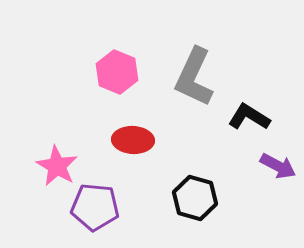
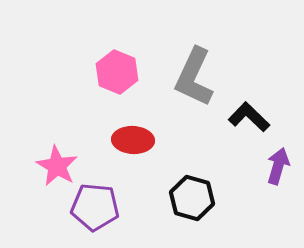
black L-shape: rotated 12 degrees clockwise
purple arrow: rotated 102 degrees counterclockwise
black hexagon: moved 3 px left
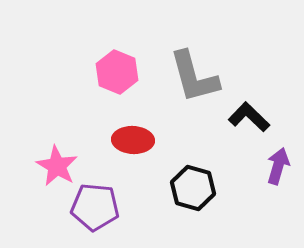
gray L-shape: rotated 40 degrees counterclockwise
black hexagon: moved 1 px right, 10 px up
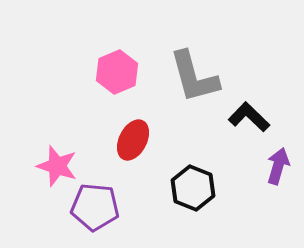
pink hexagon: rotated 15 degrees clockwise
red ellipse: rotated 66 degrees counterclockwise
pink star: rotated 12 degrees counterclockwise
black hexagon: rotated 6 degrees clockwise
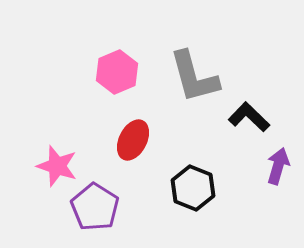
purple pentagon: rotated 27 degrees clockwise
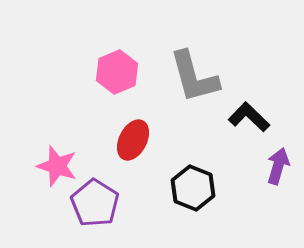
purple pentagon: moved 4 px up
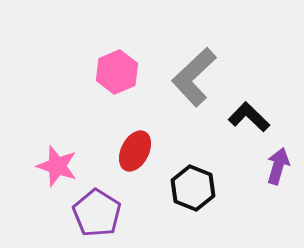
gray L-shape: rotated 62 degrees clockwise
red ellipse: moved 2 px right, 11 px down
purple pentagon: moved 2 px right, 10 px down
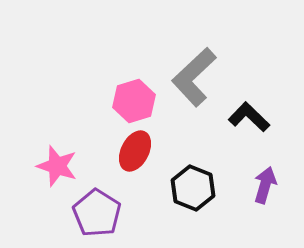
pink hexagon: moved 17 px right, 29 px down; rotated 6 degrees clockwise
purple arrow: moved 13 px left, 19 px down
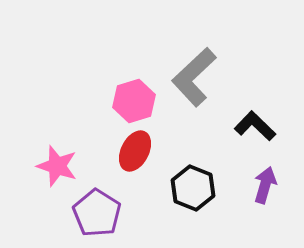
black L-shape: moved 6 px right, 9 px down
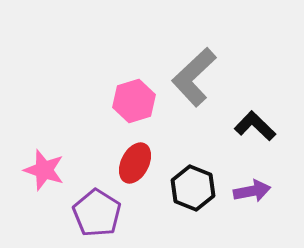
red ellipse: moved 12 px down
pink star: moved 13 px left, 4 px down
purple arrow: moved 13 px left, 6 px down; rotated 63 degrees clockwise
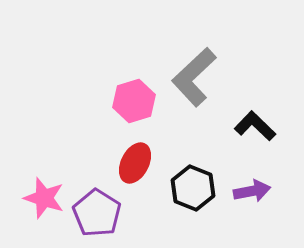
pink star: moved 28 px down
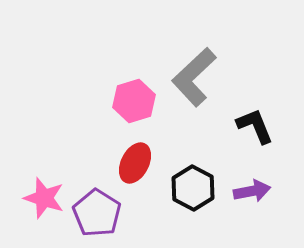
black L-shape: rotated 24 degrees clockwise
black hexagon: rotated 6 degrees clockwise
